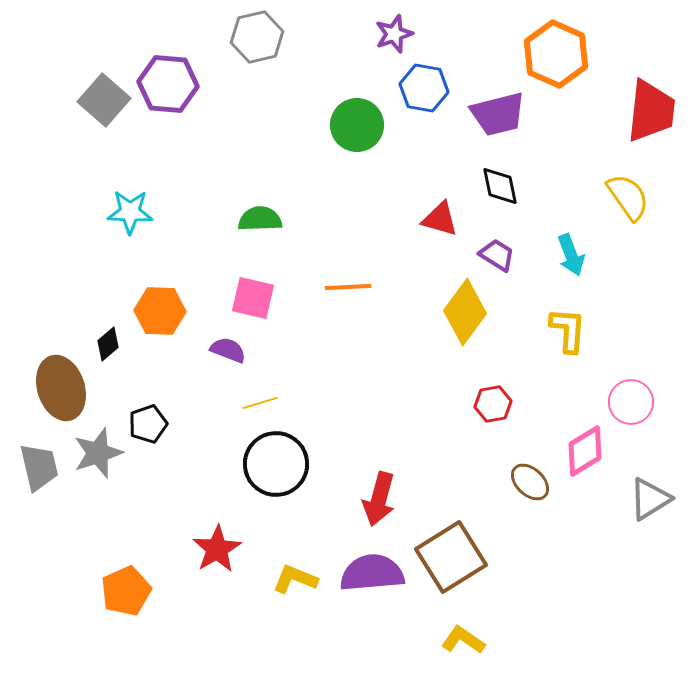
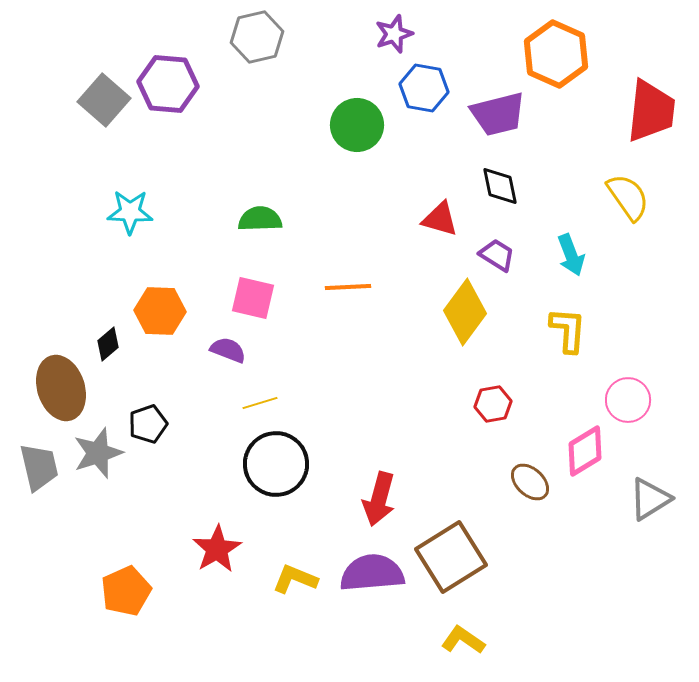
pink circle at (631, 402): moved 3 px left, 2 px up
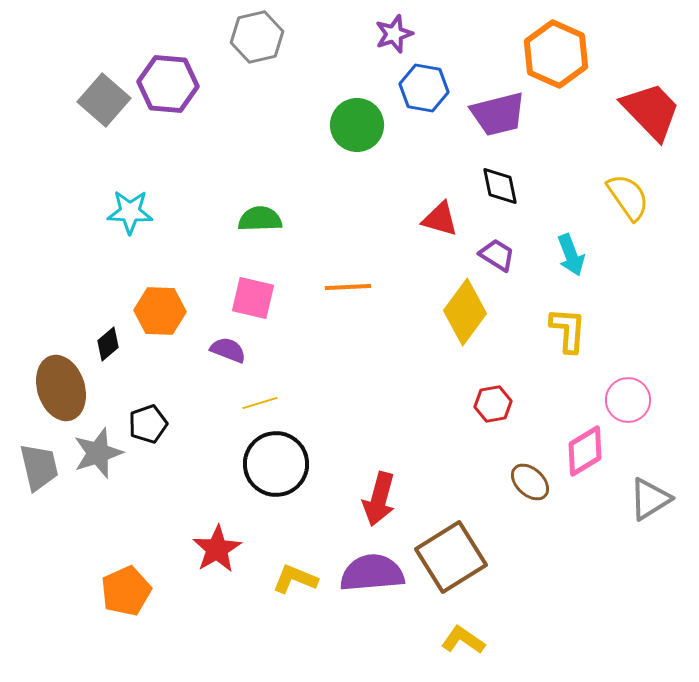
red trapezoid at (651, 111): rotated 50 degrees counterclockwise
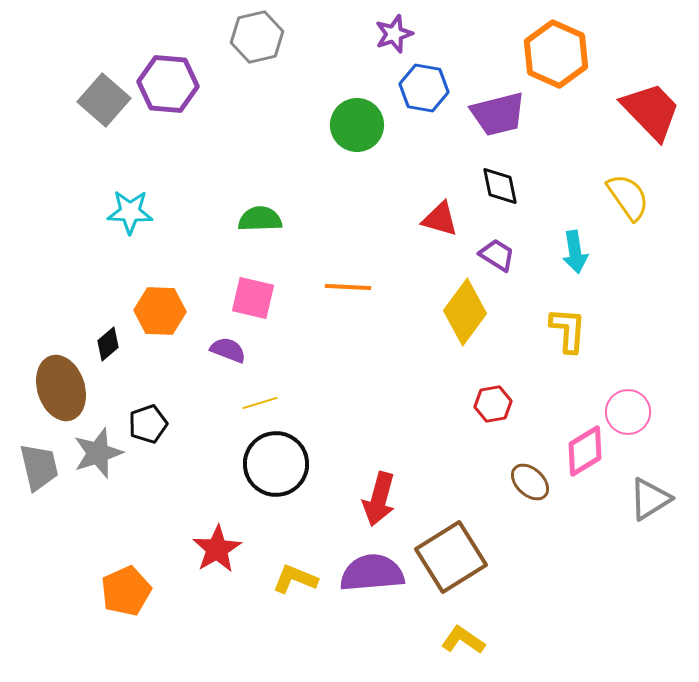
cyan arrow at (571, 255): moved 4 px right, 3 px up; rotated 12 degrees clockwise
orange line at (348, 287): rotated 6 degrees clockwise
pink circle at (628, 400): moved 12 px down
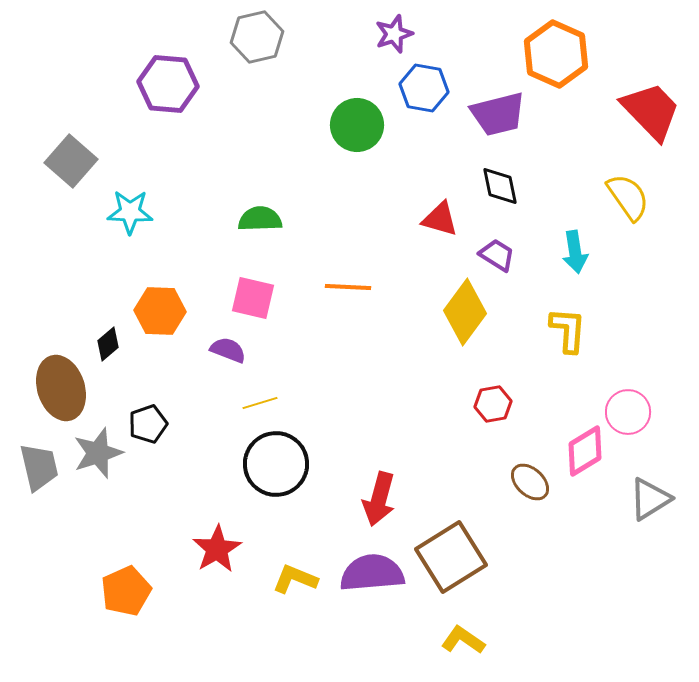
gray square at (104, 100): moved 33 px left, 61 px down
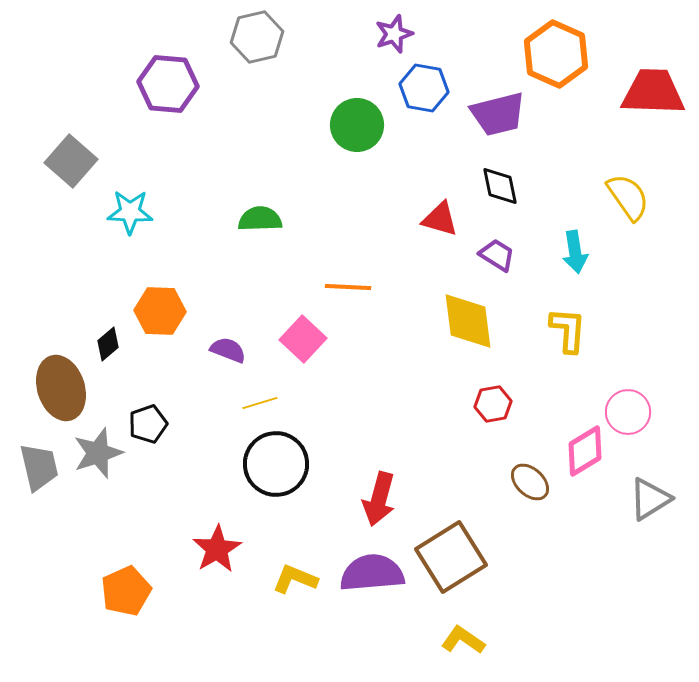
red trapezoid at (651, 111): moved 2 px right, 19 px up; rotated 44 degrees counterclockwise
pink square at (253, 298): moved 50 px right, 41 px down; rotated 30 degrees clockwise
yellow diamond at (465, 312): moved 3 px right, 9 px down; rotated 44 degrees counterclockwise
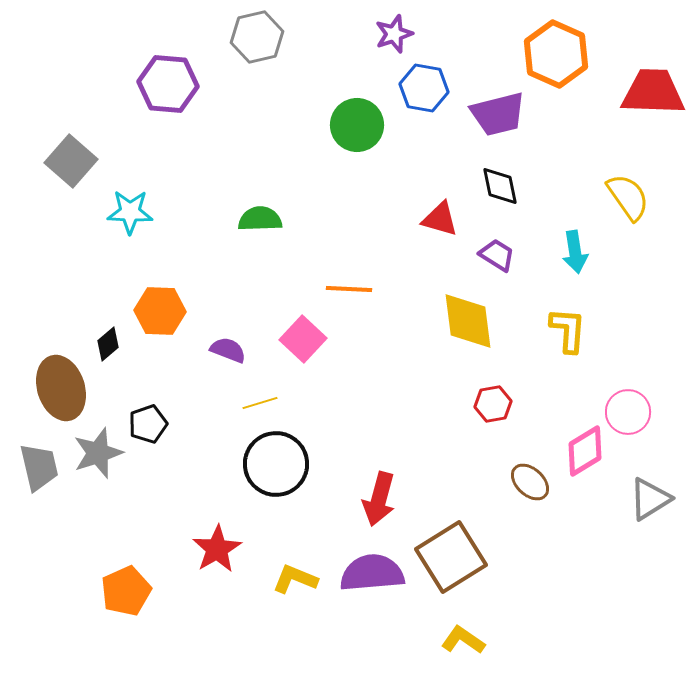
orange line at (348, 287): moved 1 px right, 2 px down
